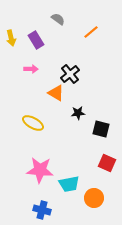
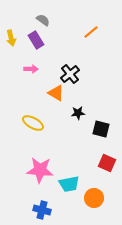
gray semicircle: moved 15 px left, 1 px down
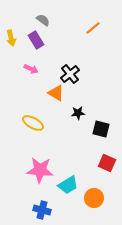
orange line: moved 2 px right, 4 px up
pink arrow: rotated 24 degrees clockwise
cyan trapezoid: moved 1 px left, 1 px down; rotated 20 degrees counterclockwise
